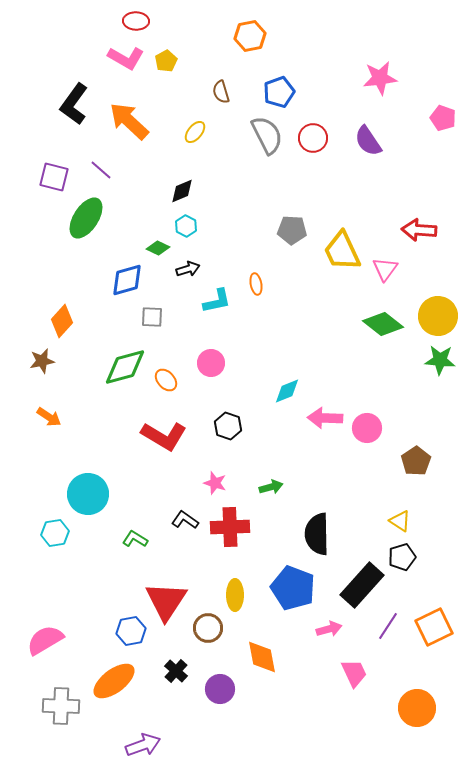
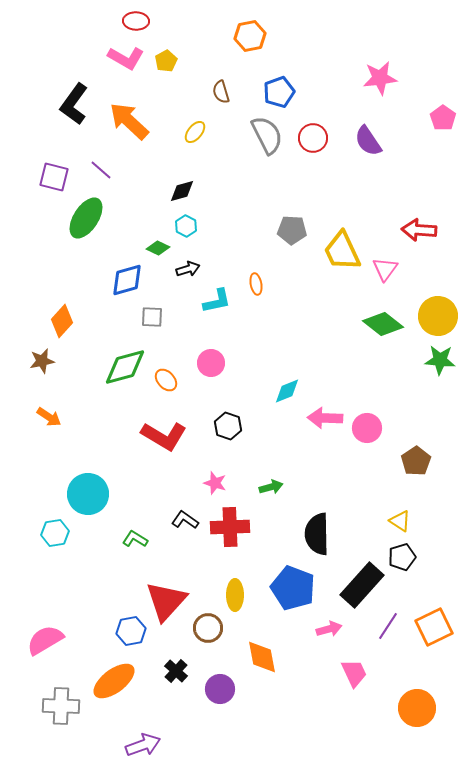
pink pentagon at (443, 118): rotated 15 degrees clockwise
black diamond at (182, 191): rotated 8 degrees clockwise
red triangle at (166, 601): rotated 9 degrees clockwise
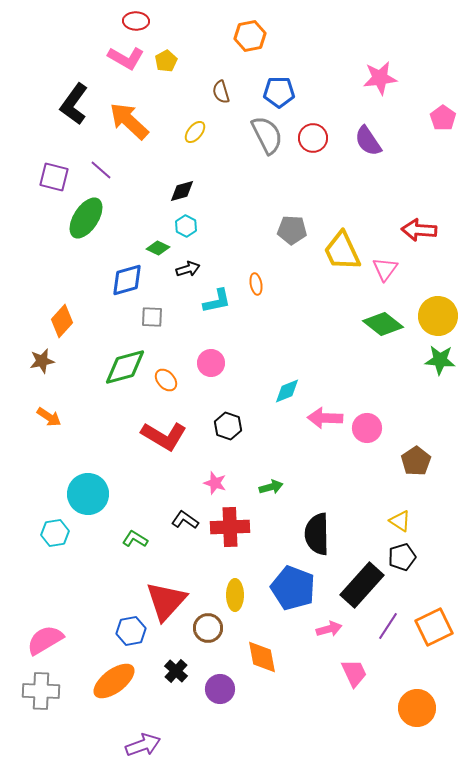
blue pentagon at (279, 92): rotated 20 degrees clockwise
gray cross at (61, 706): moved 20 px left, 15 px up
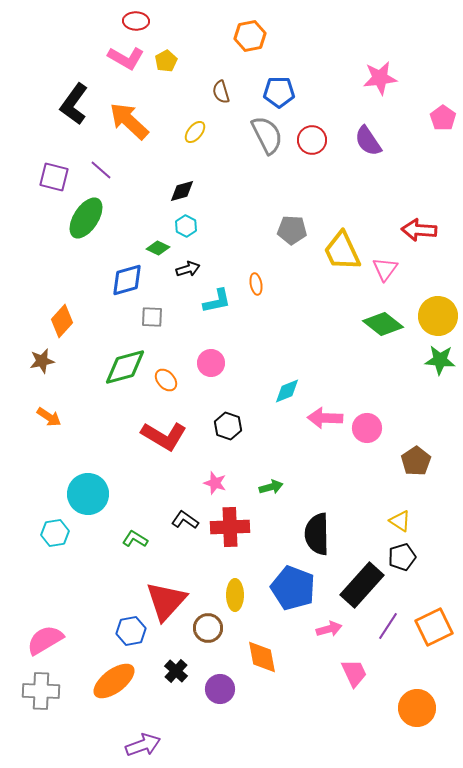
red circle at (313, 138): moved 1 px left, 2 px down
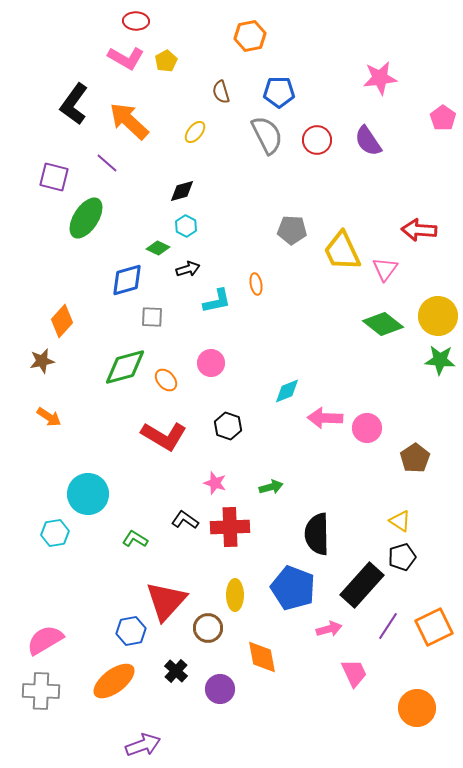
red circle at (312, 140): moved 5 px right
purple line at (101, 170): moved 6 px right, 7 px up
brown pentagon at (416, 461): moved 1 px left, 3 px up
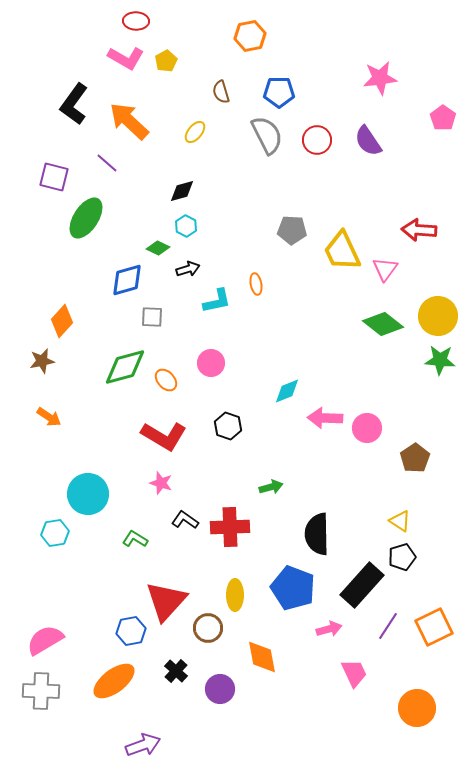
pink star at (215, 483): moved 54 px left
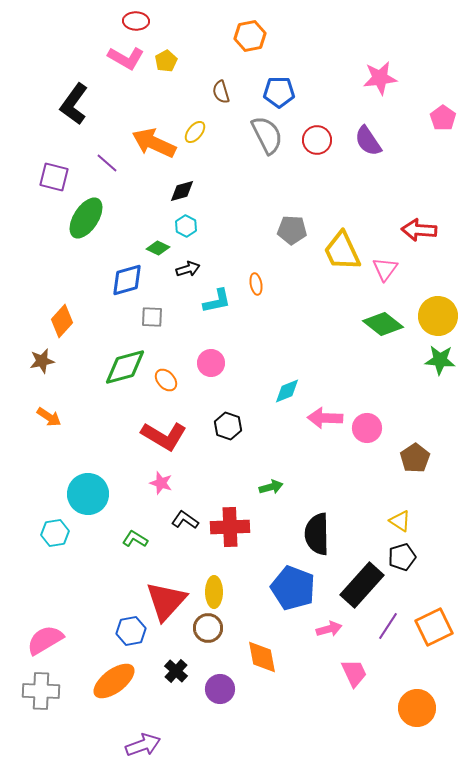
orange arrow at (129, 121): moved 25 px right, 22 px down; rotated 18 degrees counterclockwise
yellow ellipse at (235, 595): moved 21 px left, 3 px up
